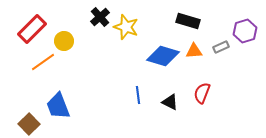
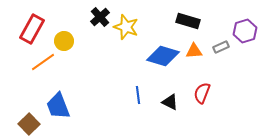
red rectangle: rotated 16 degrees counterclockwise
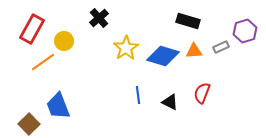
black cross: moved 1 px left, 1 px down
yellow star: moved 21 px down; rotated 20 degrees clockwise
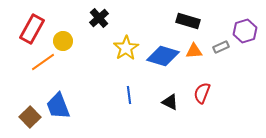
yellow circle: moved 1 px left
blue line: moved 9 px left
brown square: moved 1 px right, 7 px up
